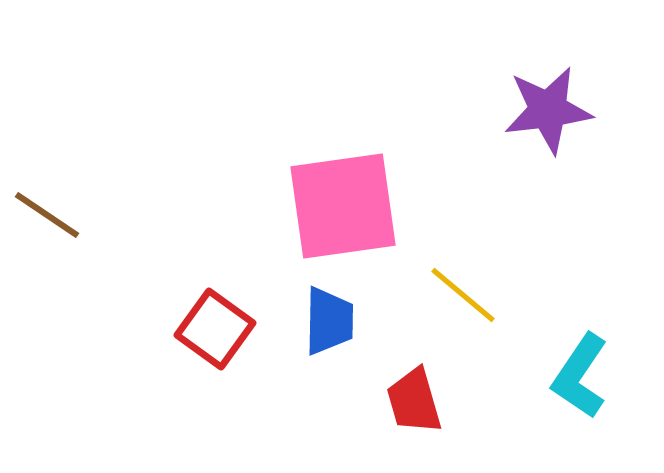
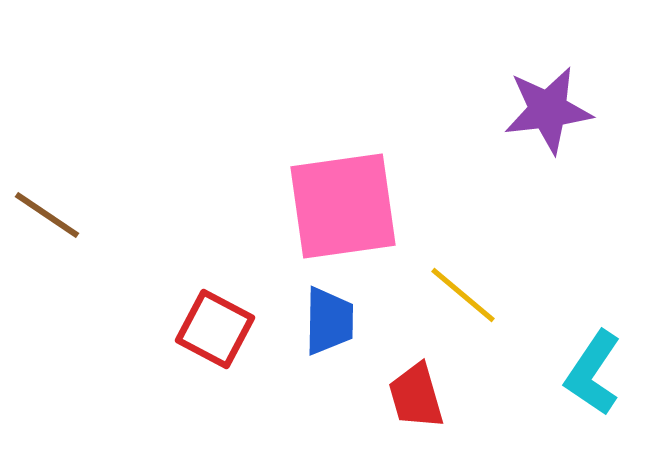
red square: rotated 8 degrees counterclockwise
cyan L-shape: moved 13 px right, 3 px up
red trapezoid: moved 2 px right, 5 px up
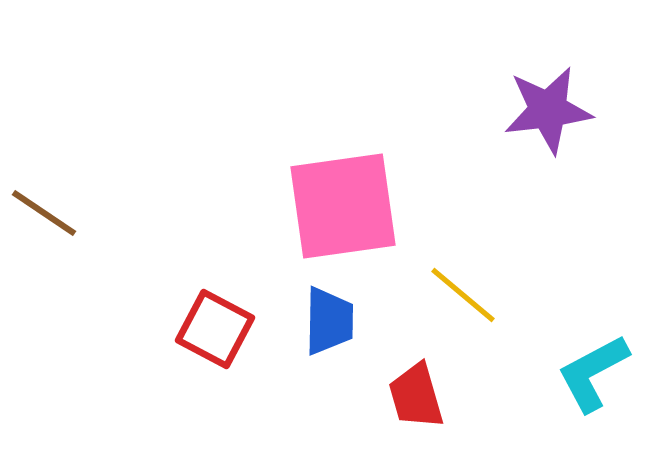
brown line: moved 3 px left, 2 px up
cyan L-shape: rotated 28 degrees clockwise
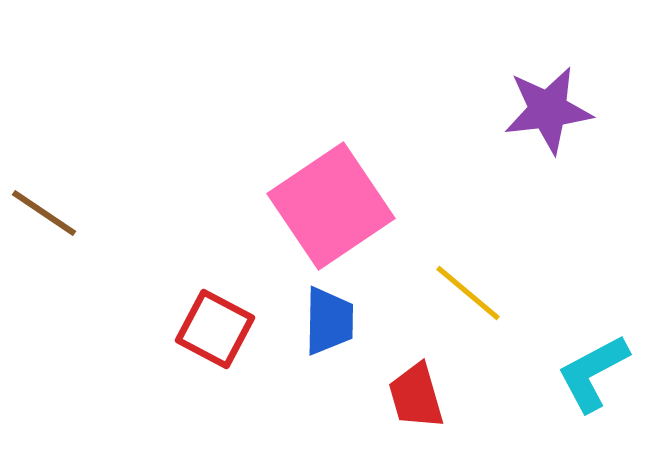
pink square: moved 12 px left; rotated 26 degrees counterclockwise
yellow line: moved 5 px right, 2 px up
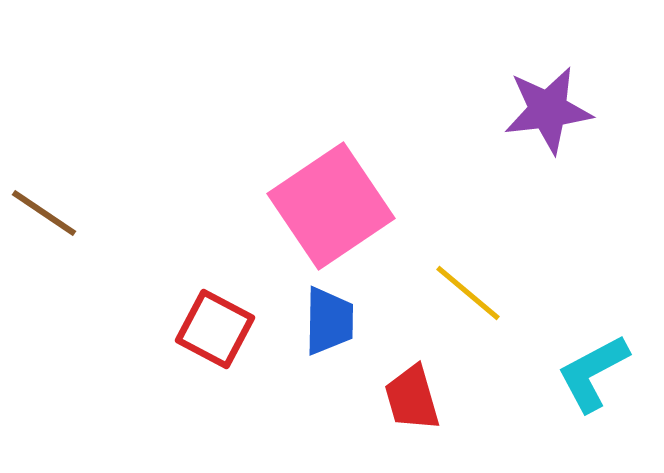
red trapezoid: moved 4 px left, 2 px down
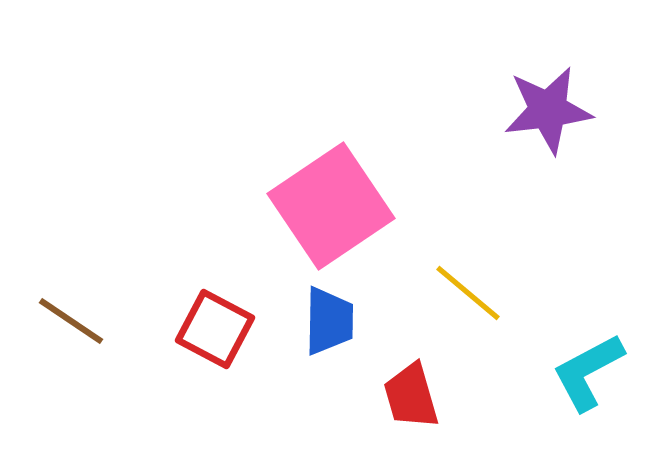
brown line: moved 27 px right, 108 px down
cyan L-shape: moved 5 px left, 1 px up
red trapezoid: moved 1 px left, 2 px up
